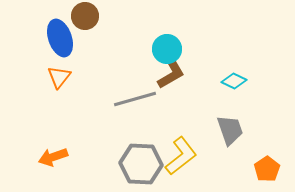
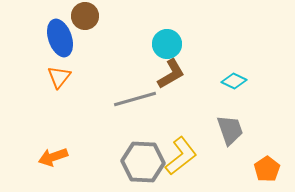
cyan circle: moved 5 px up
gray hexagon: moved 2 px right, 2 px up
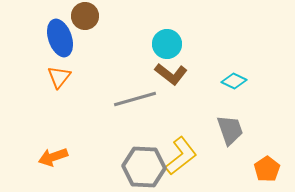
brown L-shape: rotated 68 degrees clockwise
gray hexagon: moved 1 px right, 5 px down
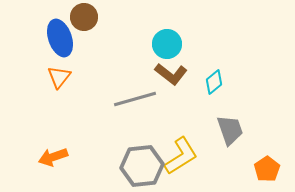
brown circle: moved 1 px left, 1 px down
cyan diamond: moved 20 px left, 1 px down; rotated 65 degrees counterclockwise
yellow L-shape: rotated 6 degrees clockwise
gray hexagon: moved 2 px left, 1 px up; rotated 9 degrees counterclockwise
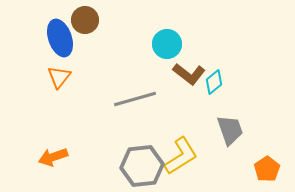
brown circle: moved 1 px right, 3 px down
brown L-shape: moved 18 px right
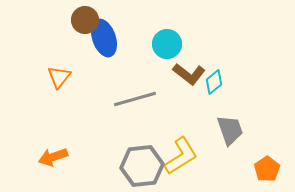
blue ellipse: moved 44 px right
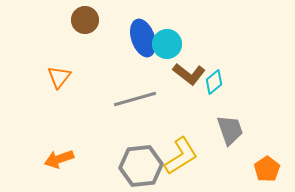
blue ellipse: moved 39 px right
orange arrow: moved 6 px right, 2 px down
gray hexagon: moved 1 px left
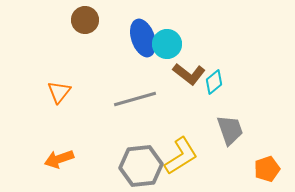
orange triangle: moved 15 px down
orange pentagon: rotated 15 degrees clockwise
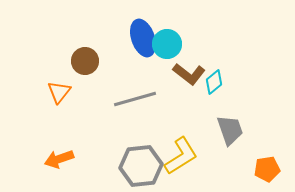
brown circle: moved 41 px down
orange pentagon: rotated 10 degrees clockwise
